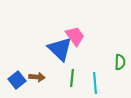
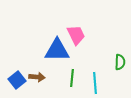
pink trapezoid: moved 1 px right, 1 px up; rotated 10 degrees clockwise
blue triangle: moved 3 px left, 1 px down; rotated 44 degrees counterclockwise
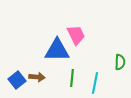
cyan line: rotated 15 degrees clockwise
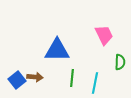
pink trapezoid: moved 28 px right
brown arrow: moved 2 px left
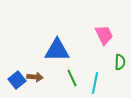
green line: rotated 30 degrees counterclockwise
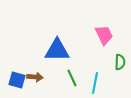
blue square: rotated 36 degrees counterclockwise
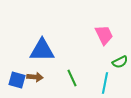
blue triangle: moved 15 px left
green semicircle: rotated 63 degrees clockwise
cyan line: moved 10 px right
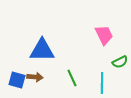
cyan line: moved 3 px left; rotated 10 degrees counterclockwise
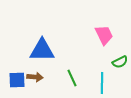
blue square: rotated 18 degrees counterclockwise
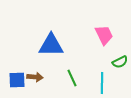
blue triangle: moved 9 px right, 5 px up
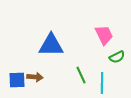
green semicircle: moved 3 px left, 5 px up
green line: moved 9 px right, 3 px up
